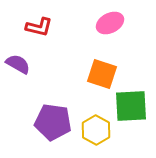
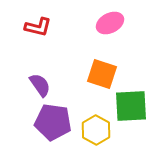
red L-shape: moved 1 px left
purple semicircle: moved 22 px right, 21 px down; rotated 25 degrees clockwise
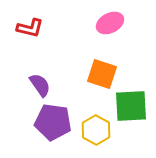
red L-shape: moved 8 px left, 1 px down
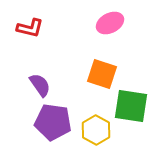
green square: rotated 12 degrees clockwise
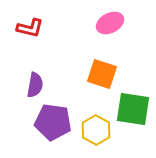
purple semicircle: moved 5 px left; rotated 45 degrees clockwise
green square: moved 2 px right, 3 px down
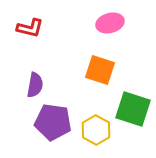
pink ellipse: rotated 12 degrees clockwise
orange square: moved 2 px left, 4 px up
green square: rotated 9 degrees clockwise
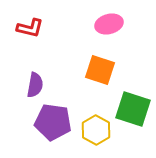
pink ellipse: moved 1 px left, 1 px down
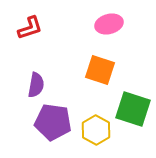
red L-shape: rotated 32 degrees counterclockwise
purple semicircle: moved 1 px right
